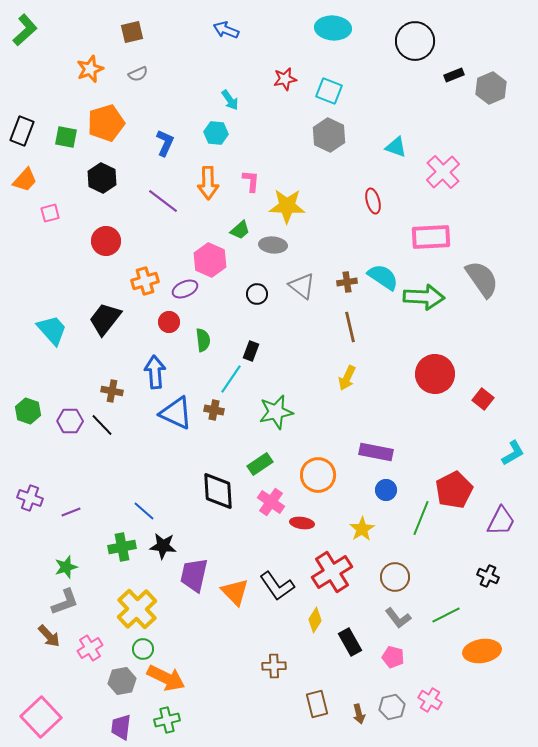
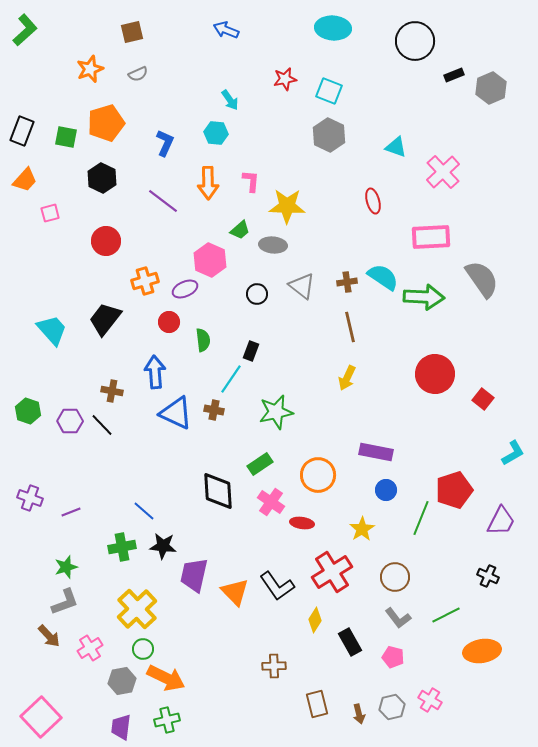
red pentagon at (454, 490): rotated 9 degrees clockwise
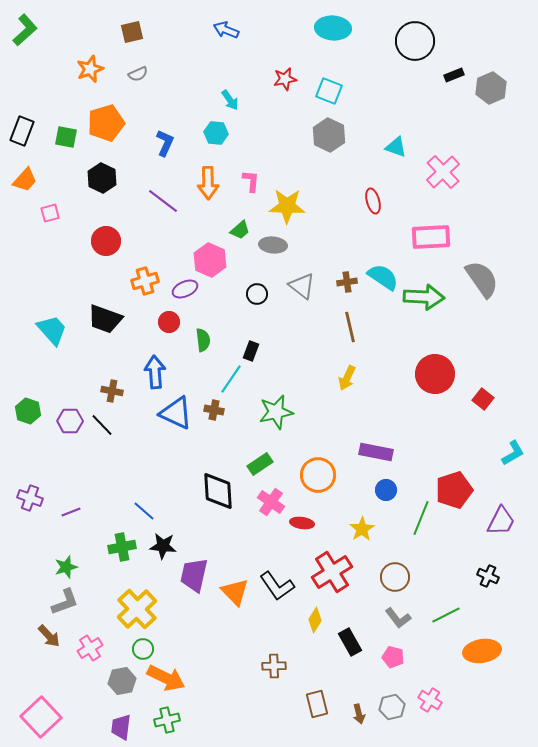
black trapezoid at (105, 319): rotated 108 degrees counterclockwise
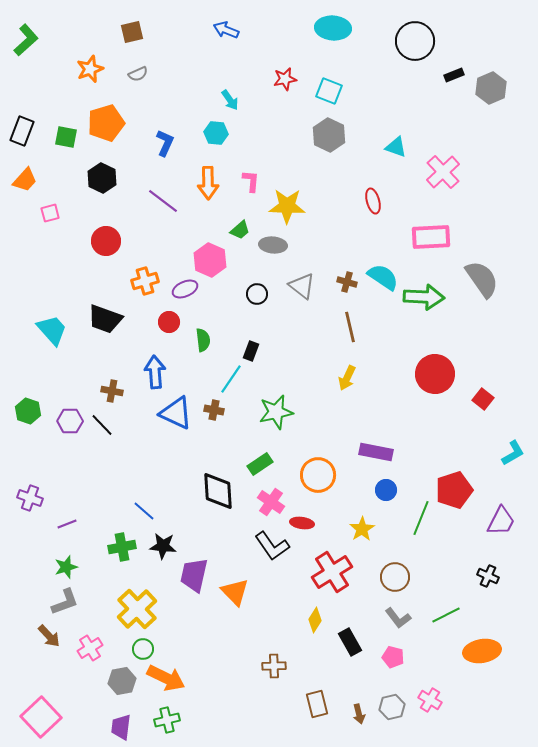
green L-shape at (25, 30): moved 1 px right, 10 px down
brown cross at (347, 282): rotated 24 degrees clockwise
purple line at (71, 512): moved 4 px left, 12 px down
black L-shape at (277, 586): moved 5 px left, 40 px up
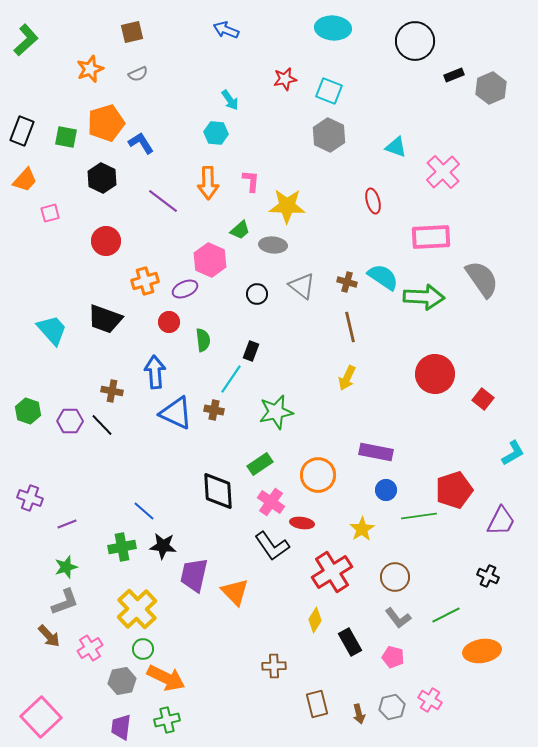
blue L-shape at (165, 143): moved 24 px left; rotated 56 degrees counterclockwise
green line at (421, 518): moved 2 px left, 2 px up; rotated 60 degrees clockwise
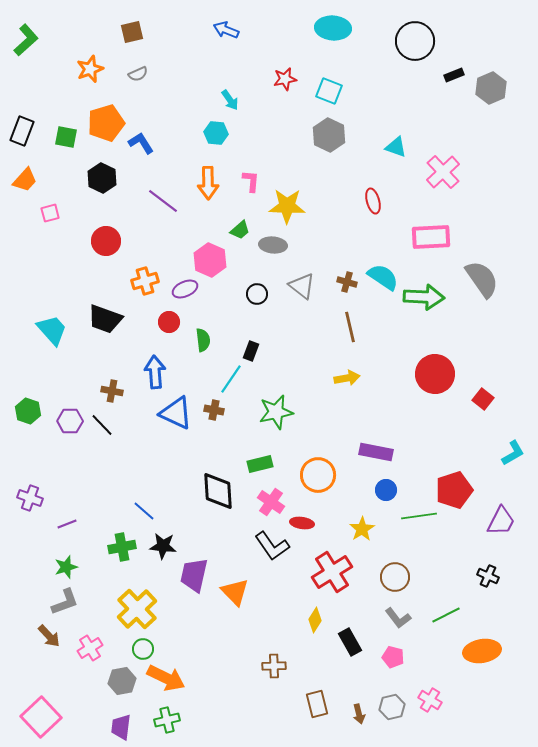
yellow arrow at (347, 378): rotated 125 degrees counterclockwise
green rectangle at (260, 464): rotated 20 degrees clockwise
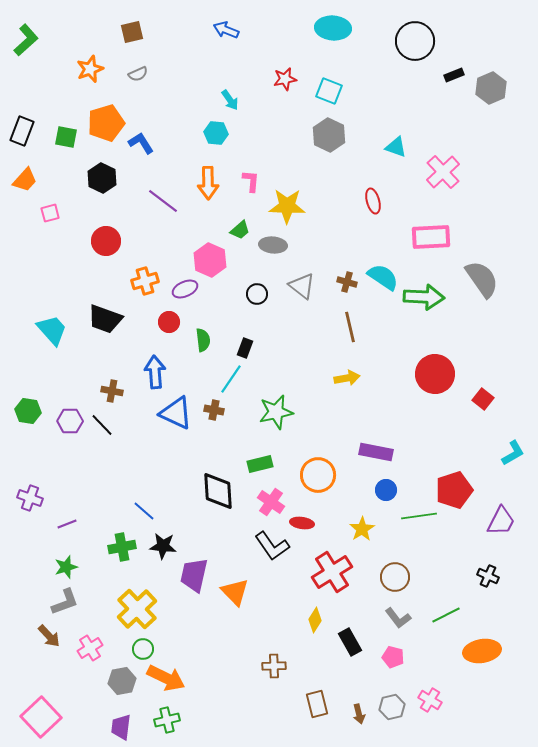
black rectangle at (251, 351): moved 6 px left, 3 px up
green hexagon at (28, 411): rotated 10 degrees counterclockwise
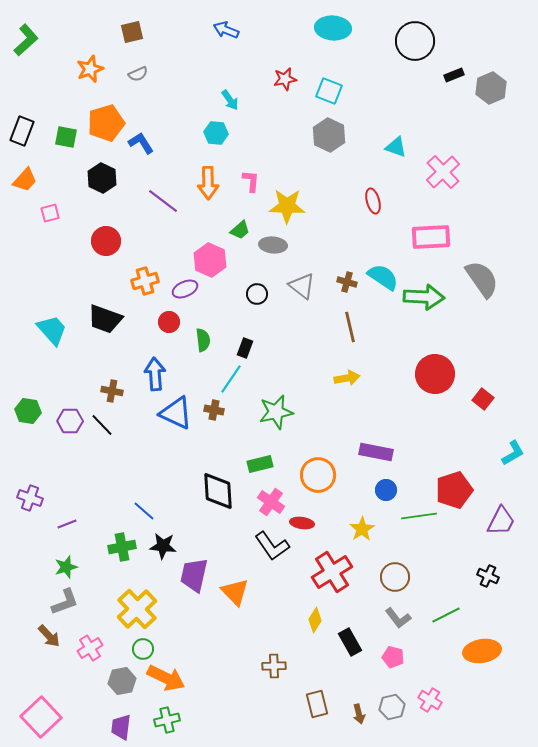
blue arrow at (155, 372): moved 2 px down
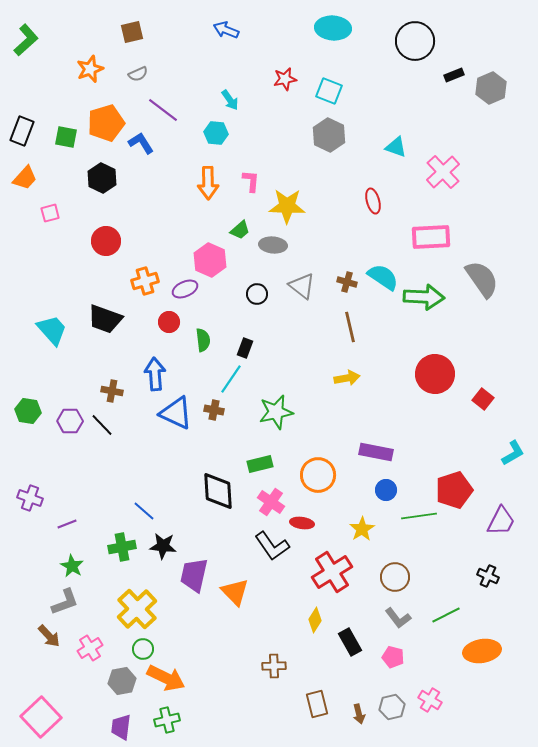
orange trapezoid at (25, 180): moved 2 px up
purple line at (163, 201): moved 91 px up
green star at (66, 567): moved 6 px right, 1 px up; rotated 25 degrees counterclockwise
